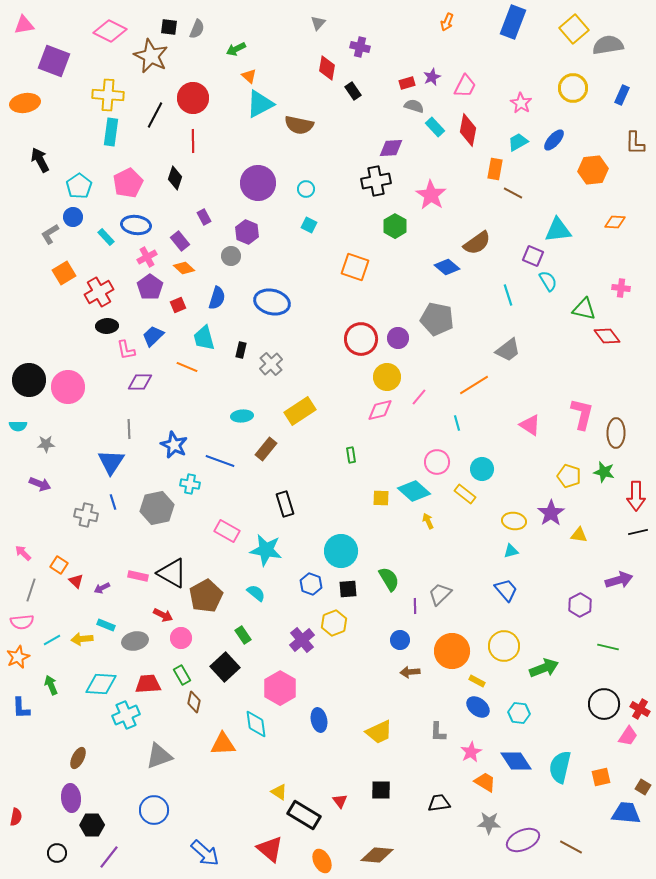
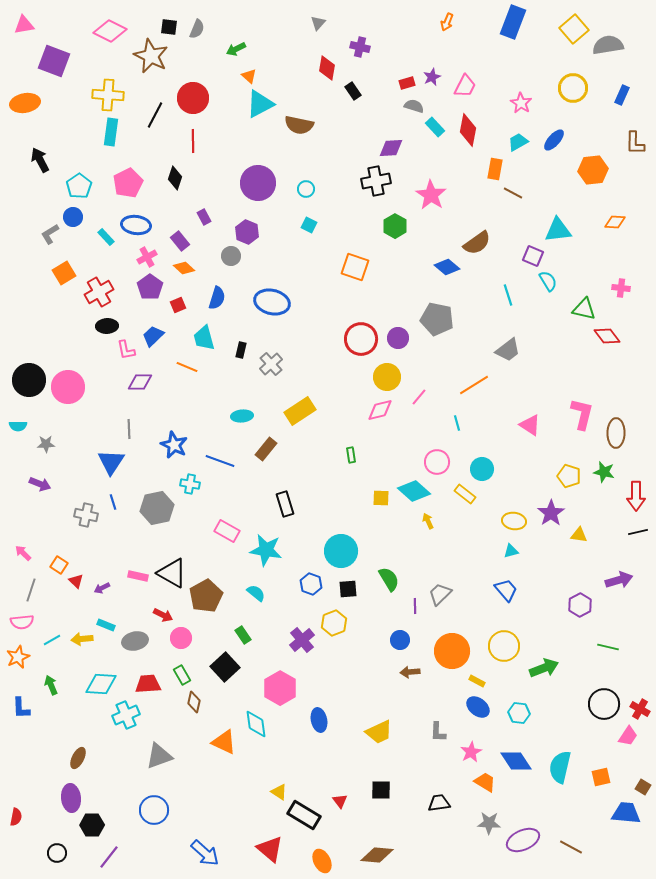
orange triangle at (223, 744): moved 1 px right, 2 px up; rotated 28 degrees clockwise
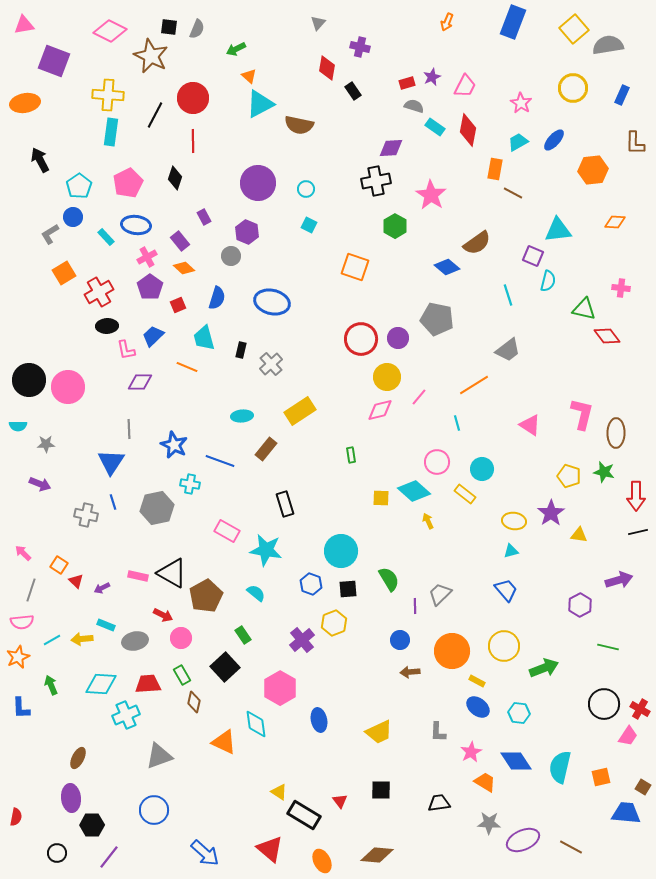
cyan rectangle at (435, 127): rotated 12 degrees counterclockwise
cyan semicircle at (548, 281): rotated 45 degrees clockwise
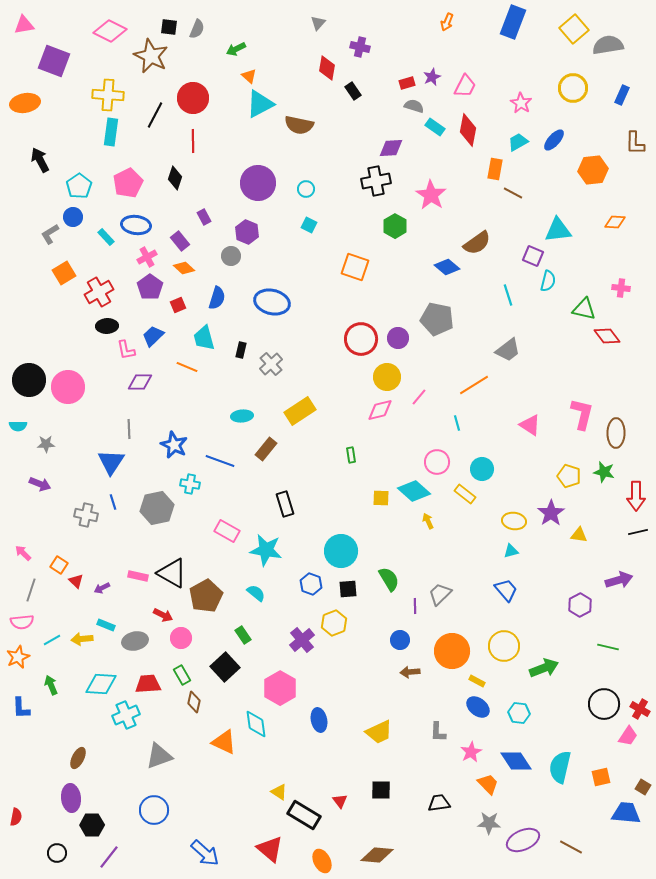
orange trapezoid at (485, 782): moved 3 px right, 2 px down; rotated 15 degrees clockwise
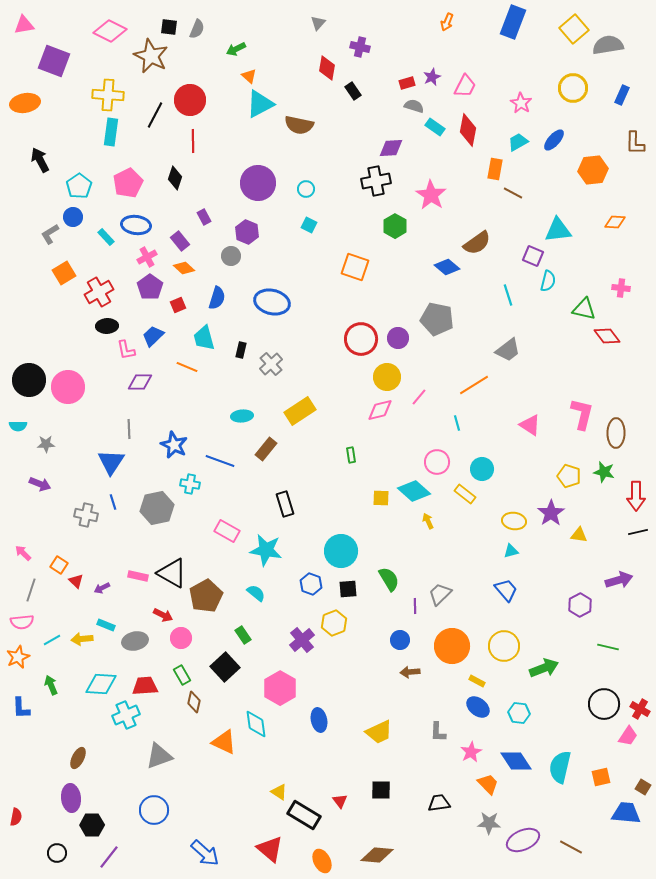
red circle at (193, 98): moved 3 px left, 2 px down
orange circle at (452, 651): moved 5 px up
red trapezoid at (148, 684): moved 3 px left, 2 px down
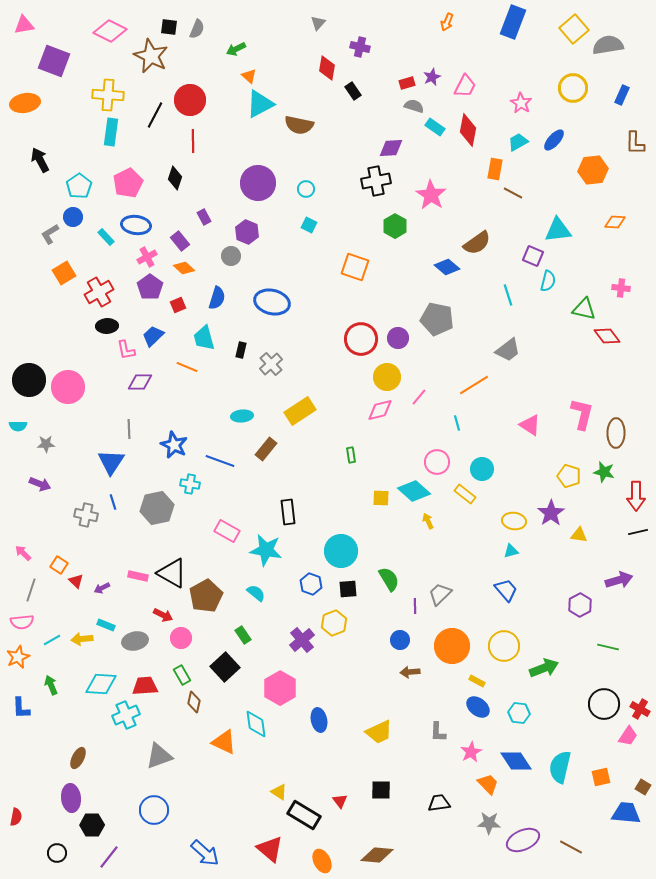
black rectangle at (285, 504): moved 3 px right, 8 px down; rotated 10 degrees clockwise
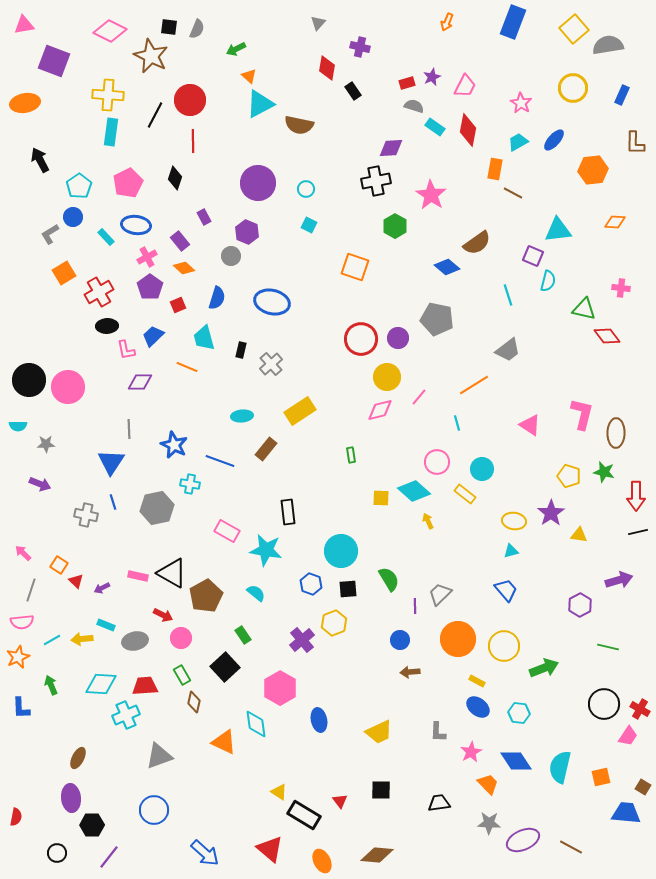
orange circle at (452, 646): moved 6 px right, 7 px up
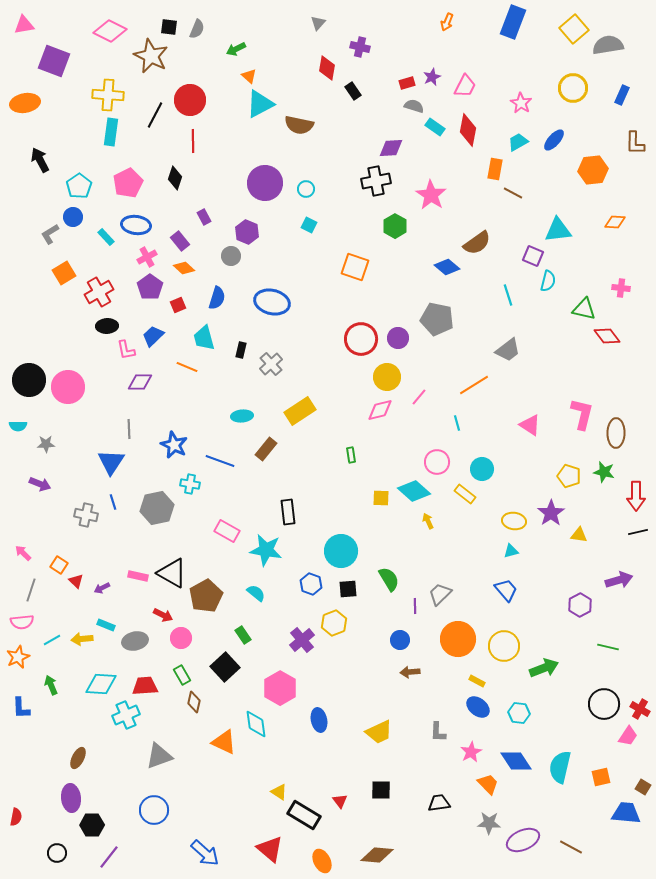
purple circle at (258, 183): moved 7 px right
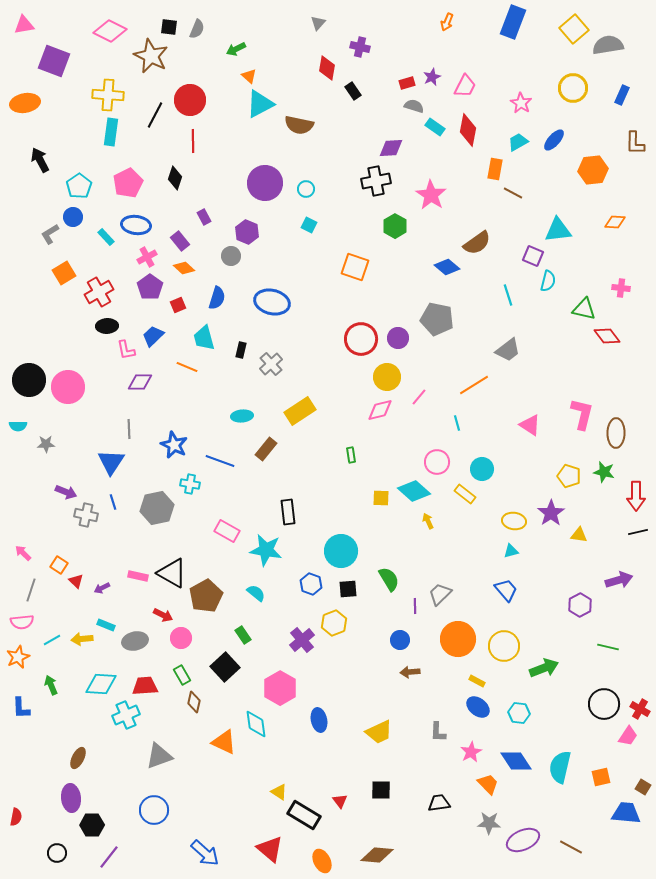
purple arrow at (40, 484): moved 26 px right, 8 px down
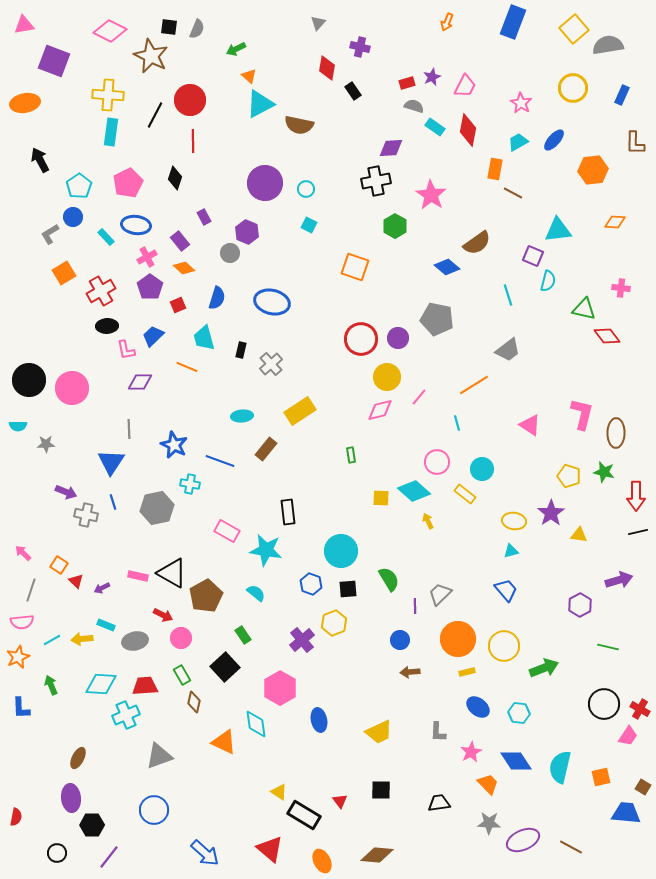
gray circle at (231, 256): moved 1 px left, 3 px up
red cross at (99, 292): moved 2 px right, 1 px up
pink circle at (68, 387): moved 4 px right, 1 px down
yellow rectangle at (477, 681): moved 10 px left, 9 px up; rotated 42 degrees counterclockwise
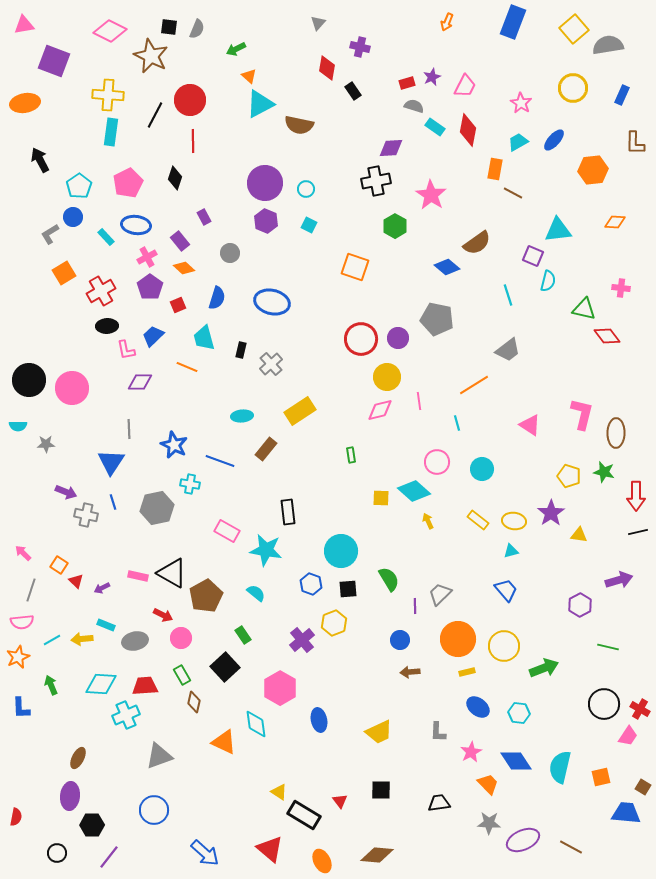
purple hexagon at (247, 232): moved 19 px right, 11 px up
pink line at (419, 397): moved 4 px down; rotated 48 degrees counterclockwise
yellow rectangle at (465, 494): moved 13 px right, 26 px down
purple ellipse at (71, 798): moved 1 px left, 2 px up; rotated 12 degrees clockwise
